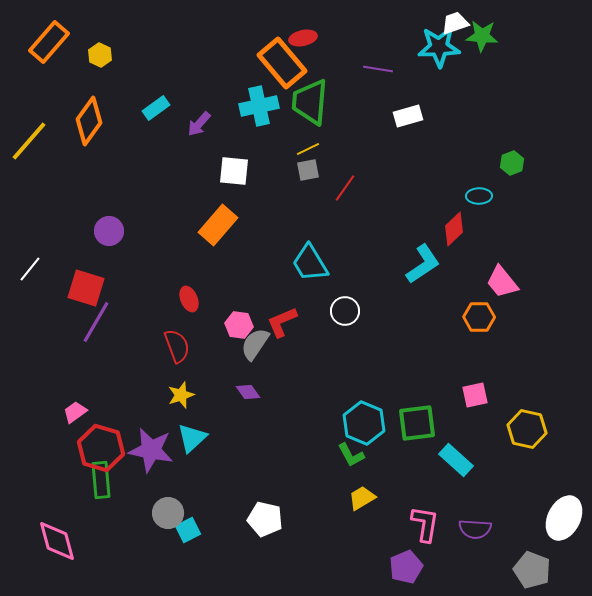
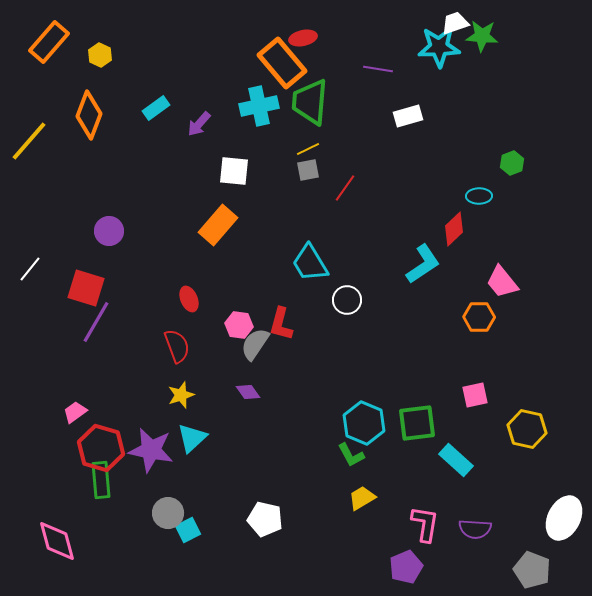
orange diamond at (89, 121): moved 6 px up; rotated 15 degrees counterclockwise
white circle at (345, 311): moved 2 px right, 11 px up
red L-shape at (282, 322): moved 1 px left, 2 px down; rotated 52 degrees counterclockwise
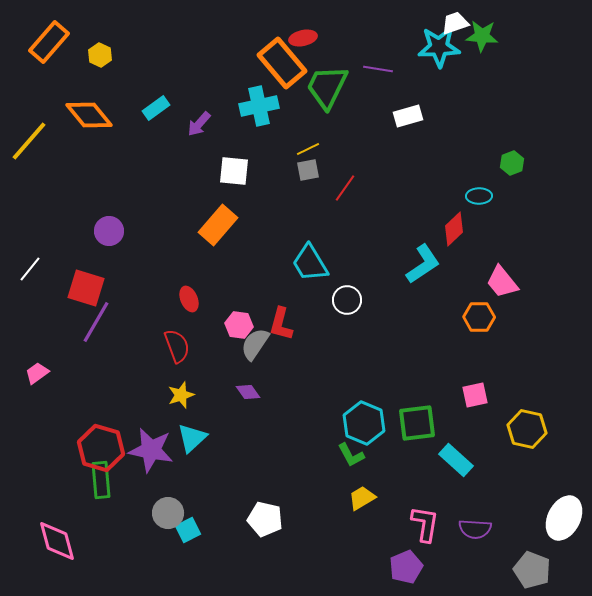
green trapezoid at (310, 102): moved 17 px right, 15 px up; rotated 21 degrees clockwise
orange diamond at (89, 115): rotated 60 degrees counterclockwise
pink trapezoid at (75, 412): moved 38 px left, 39 px up
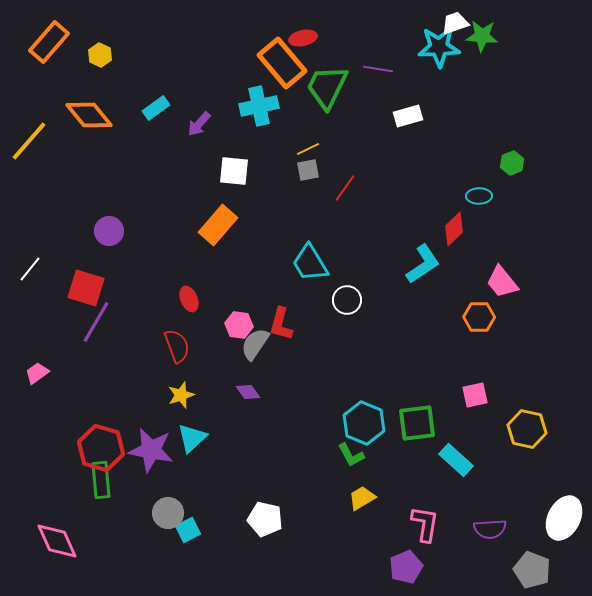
purple semicircle at (475, 529): moved 15 px right; rotated 8 degrees counterclockwise
pink diamond at (57, 541): rotated 9 degrees counterclockwise
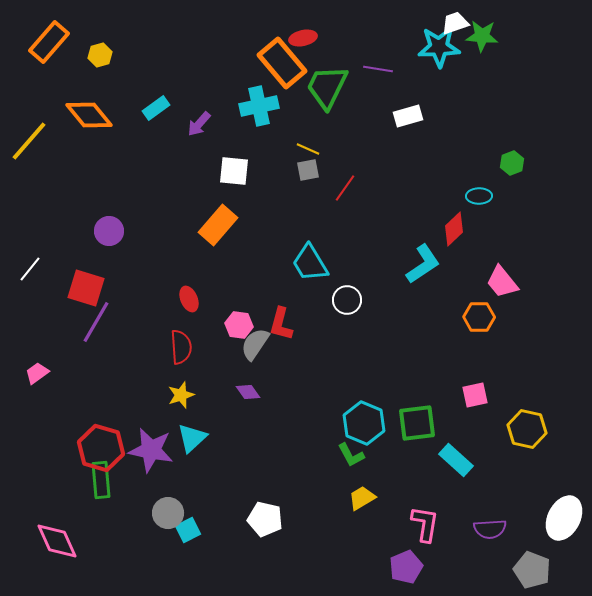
yellow hexagon at (100, 55): rotated 20 degrees clockwise
yellow line at (308, 149): rotated 50 degrees clockwise
red semicircle at (177, 346): moved 4 px right, 1 px down; rotated 16 degrees clockwise
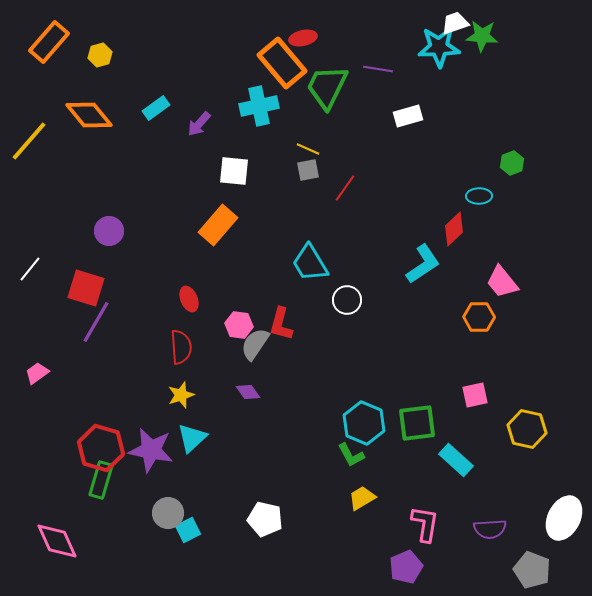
green rectangle at (101, 480): rotated 21 degrees clockwise
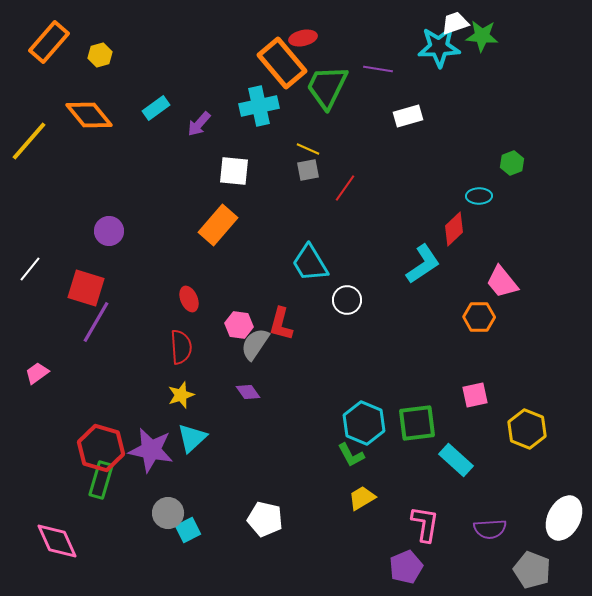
yellow hexagon at (527, 429): rotated 9 degrees clockwise
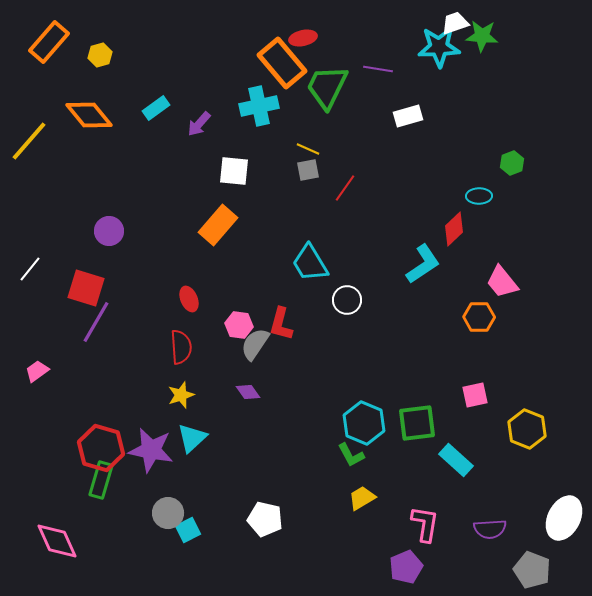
pink trapezoid at (37, 373): moved 2 px up
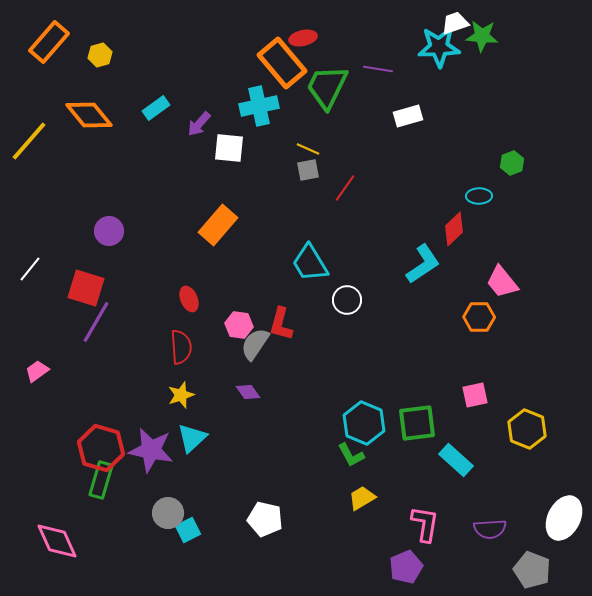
white square at (234, 171): moved 5 px left, 23 px up
